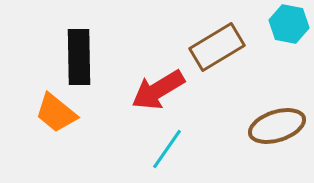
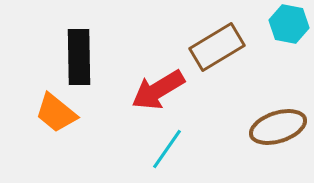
brown ellipse: moved 1 px right, 1 px down
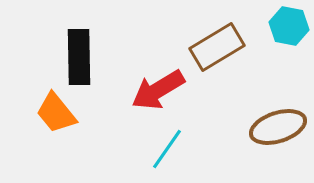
cyan hexagon: moved 2 px down
orange trapezoid: rotated 12 degrees clockwise
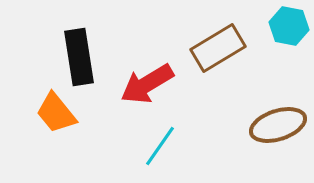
brown rectangle: moved 1 px right, 1 px down
black rectangle: rotated 8 degrees counterclockwise
red arrow: moved 11 px left, 6 px up
brown ellipse: moved 2 px up
cyan line: moved 7 px left, 3 px up
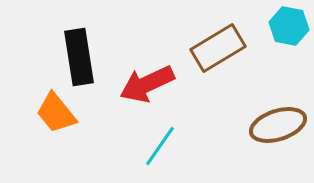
red arrow: rotated 6 degrees clockwise
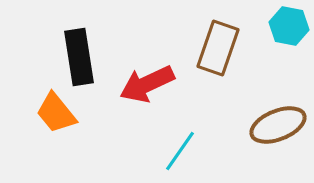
brown rectangle: rotated 40 degrees counterclockwise
brown ellipse: rotated 4 degrees counterclockwise
cyan line: moved 20 px right, 5 px down
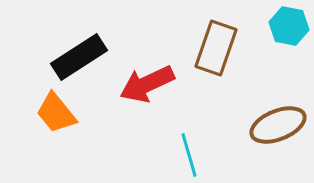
brown rectangle: moved 2 px left
black rectangle: rotated 66 degrees clockwise
cyan line: moved 9 px right, 4 px down; rotated 51 degrees counterclockwise
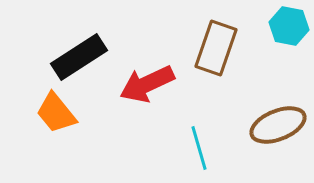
cyan line: moved 10 px right, 7 px up
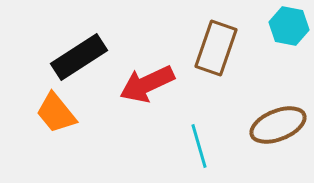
cyan line: moved 2 px up
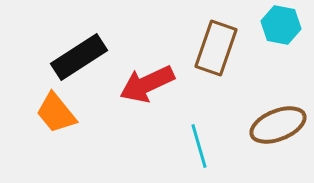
cyan hexagon: moved 8 px left, 1 px up
